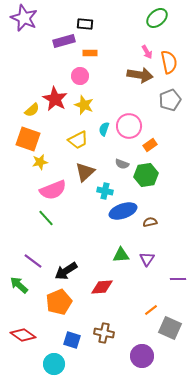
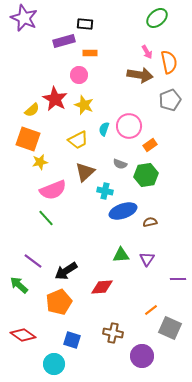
pink circle at (80, 76): moved 1 px left, 1 px up
gray semicircle at (122, 164): moved 2 px left
brown cross at (104, 333): moved 9 px right
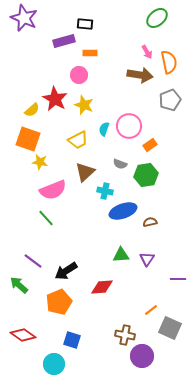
yellow star at (40, 162): rotated 21 degrees clockwise
brown cross at (113, 333): moved 12 px right, 2 px down
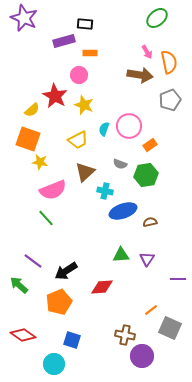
red star at (55, 99): moved 3 px up
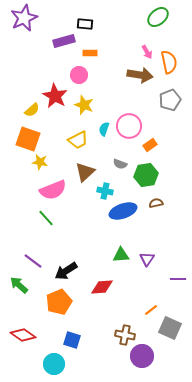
purple star at (24, 18): rotated 24 degrees clockwise
green ellipse at (157, 18): moved 1 px right, 1 px up
brown semicircle at (150, 222): moved 6 px right, 19 px up
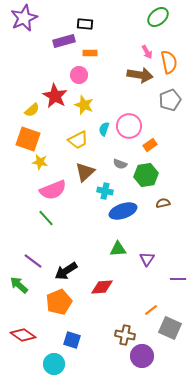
brown semicircle at (156, 203): moved 7 px right
green triangle at (121, 255): moved 3 px left, 6 px up
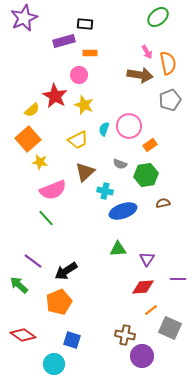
orange semicircle at (169, 62): moved 1 px left, 1 px down
orange square at (28, 139): rotated 30 degrees clockwise
red diamond at (102, 287): moved 41 px right
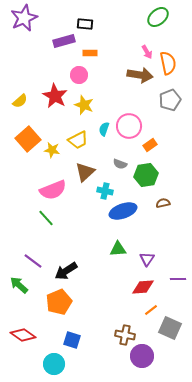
yellow semicircle at (32, 110): moved 12 px left, 9 px up
yellow star at (40, 162): moved 12 px right, 12 px up
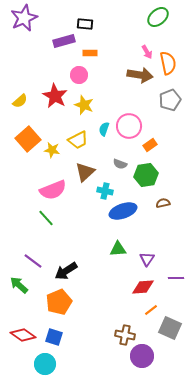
purple line at (178, 279): moved 2 px left, 1 px up
blue square at (72, 340): moved 18 px left, 3 px up
cyan circle at (54, 364): moved 9 px left
